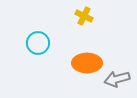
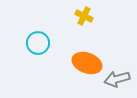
orange ellipse: rotated 20 degrees clockwise
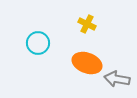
yellow cross: moved 3 px right, 8 px down
gray arrow: rotated 25 degrees clockwise
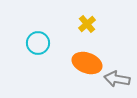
yellow cross: rotated 24 degrees clockwise
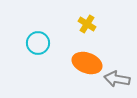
yellow cross: rotated 18 degrees counterclockwise
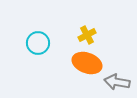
yellow cross: moved 11 px down; rotated 30 degrees clockwise
gray arrow: moved 3 px down
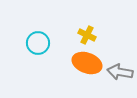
yellow cross: rotated 36 degrees counterclockwise
gray arrow: moved 3 px right, 10 px up
